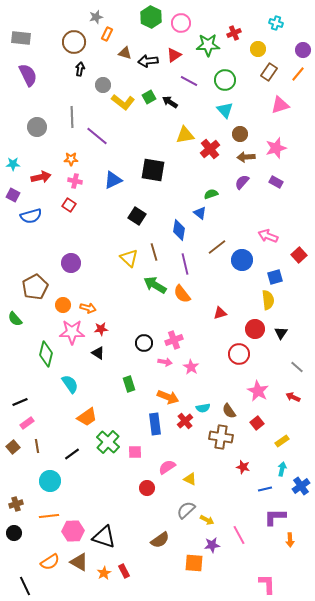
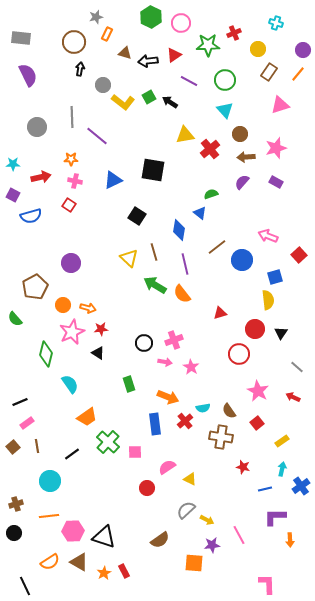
pink star at (72, 332): rotated 25 degrees counterclockwise
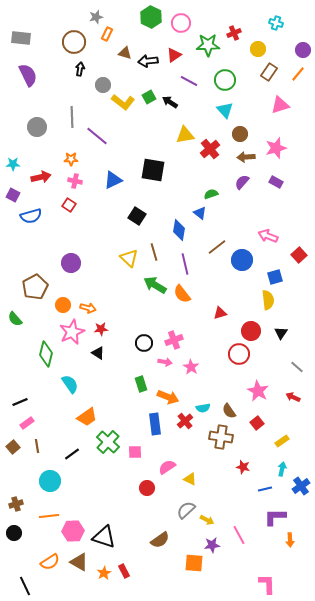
red circle at (255, 329): moved 4 px left, 2 px down
green rectangle at (129, 384): moved 12 px right
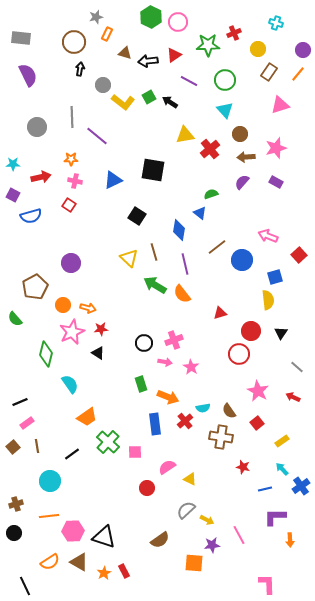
pink circle at (181, 23): moved 3 px left, 1 px up
cyan arrow at (282, 469): rotated 56 degrees counterclockwise
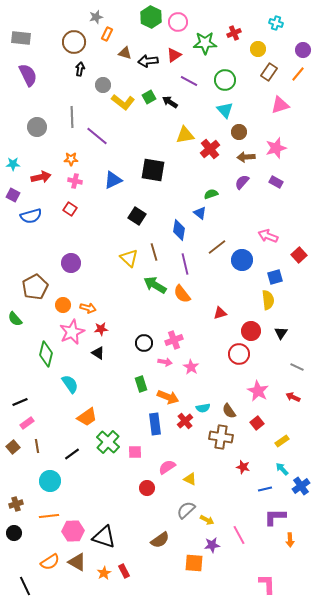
green star at (208, 45): moved 3 px left, 2 px up
brown circle at (240, 134): moved 1 px left, 2 px up
red square at (69, 205): moved 1 px right, 4 px down
gray line at (297, 367): rotated 16 degrees counterclockwise
brown triangle at (79, 562): moved 2 px left
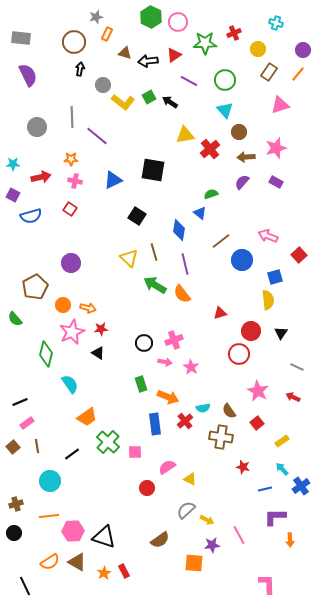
brown line at (217, 247): moved 4 px right, 6 px up
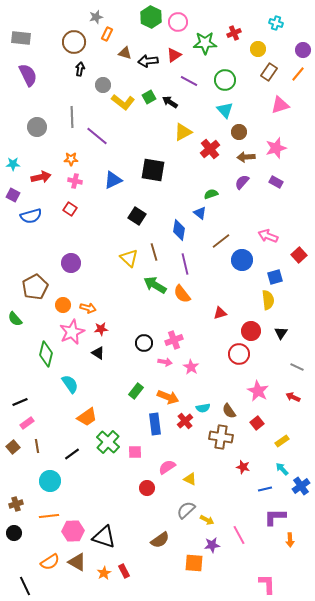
yellow triangle at (185, 135): moved 2 px left, 3 px up; rotated 18 degrees counterclockwise
green rectangle at (141, 384): moved 5 px left, 7 px down; rotated 56 degrees clockwise
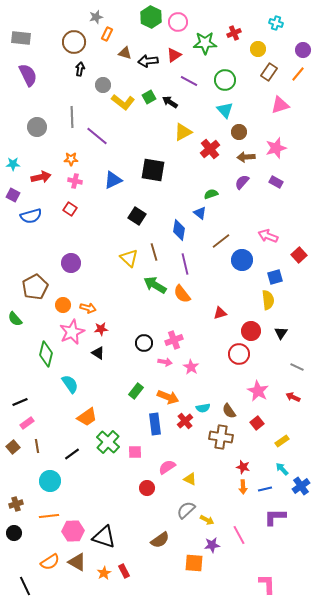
orange arrow at (290, 540): moved 47 px left, 53 px up
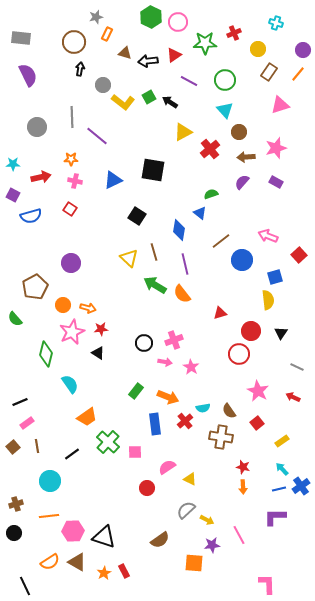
blue line at (265, 489): moved 14 px right
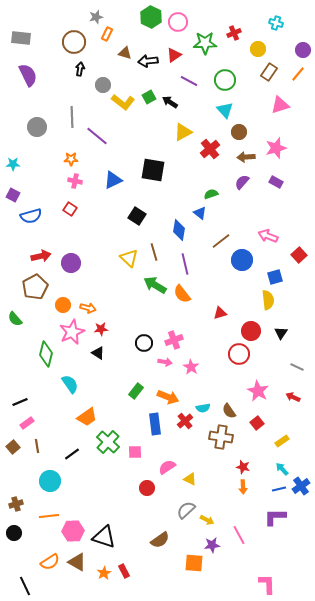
red arrow at (41, 177): moved 79 px down
